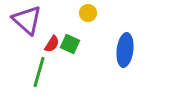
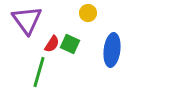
purple triangle: rotated 12 degrees clockwise
blue ellipse: moved 13 px left
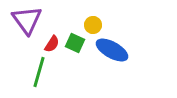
yellow circle: moved 5 px right, 12 px down
green square: moved 5 px right, 1 px up
blue ellipse: rotated 68 degrees counterclockwise
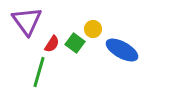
purple triangle: moved 1 px down
yellow circle: moved 4 px down
green square: rotated 12 degrees clockwise
blue ellipse: moved 10 px right
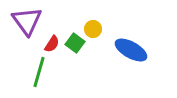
blue ellipse: moved 9 px right
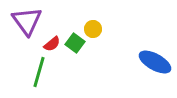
red semicircle: rotated 18 degrees clockwise
blue ellipse: moved 24 px right, 12 px down
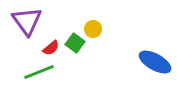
red semicircle: moved 1 px left, 4 px down
green line: rotated 52 degrees clockwise
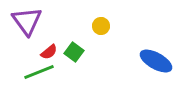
yellow circle: moved 8 px right, 3 px up
green square: moved 1 px left, 9 px down
red semicircle: moved 2 px left, 4 px down
blue ellipse: moved 1 px right, 1 px up
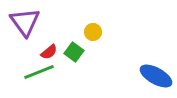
purple triangle: moved 2 px left, 1 px down
yellow circle: moved 8 px left, 6 px down
blue ellipse: moved 15 px down
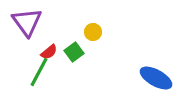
purple triangle: moved 2 px right
green square: rotated 18 degrees clockwise
green line: rotated 40 degrees counterclockwise
blue ellipse: moved 2 px down
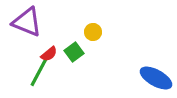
purple triangle: rotated 32 degrees counterclockwise
red semicircle: moved 2 px down
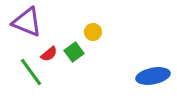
green line: moved 8 px left; rotated 64 degrees counterclockwise
blue ellipse: moved 3 px left, 2 px up; rotated 40 degrees counterclockwise
